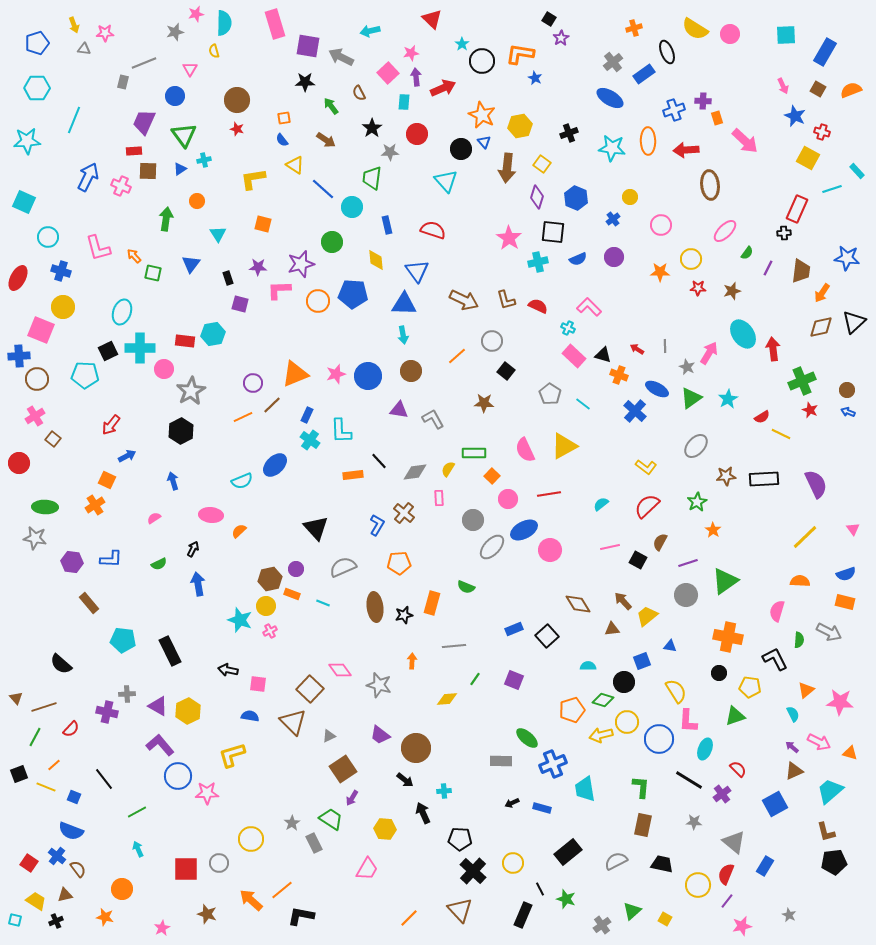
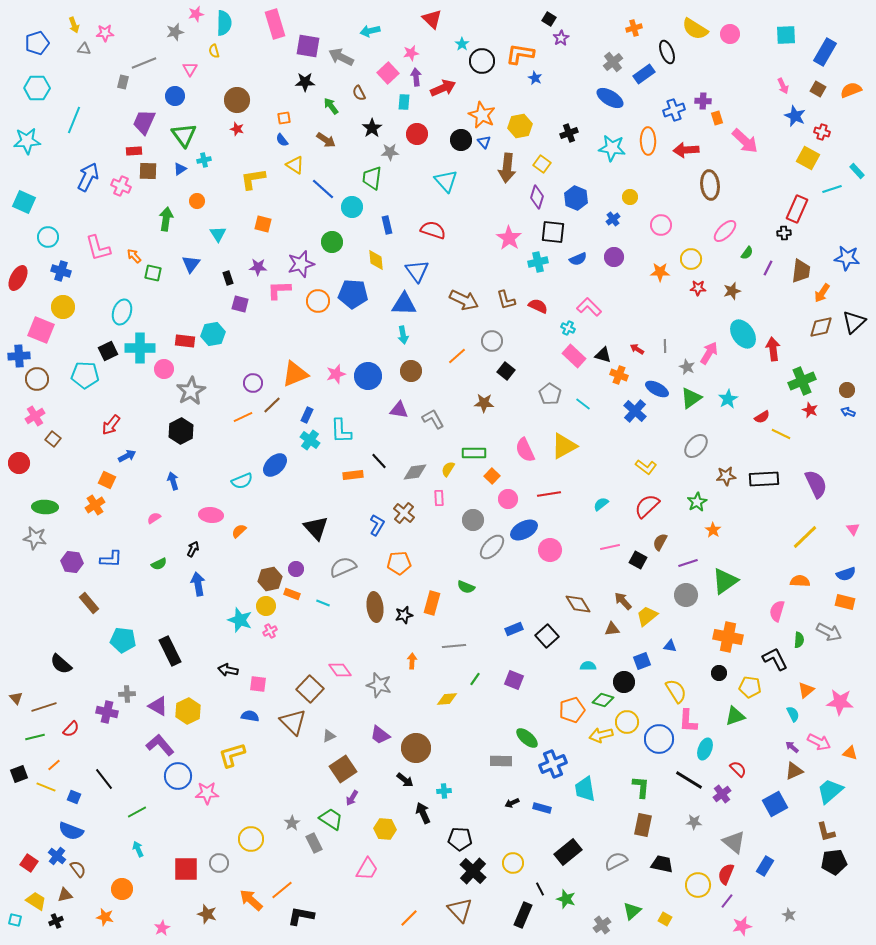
black circle at (461, 149): moved 9 px up
green line at (35, 737): rotated 48 degrees clockwise
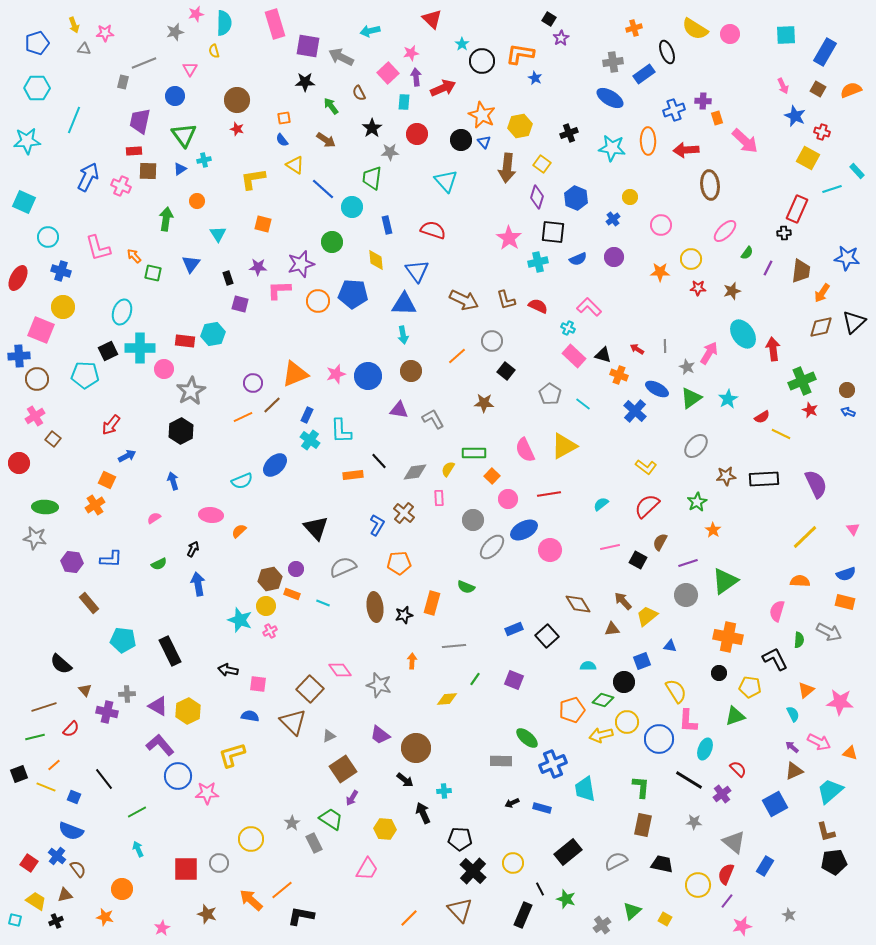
gray cross at (613, 62): rotated 30 degrees clockwise
purple trapezoid at (144, 122): moved 4 px left, 1 px up; rotated 12 degrees counterclockwise
brown triangle at (16, 698): moved 69 px right, 8 px up
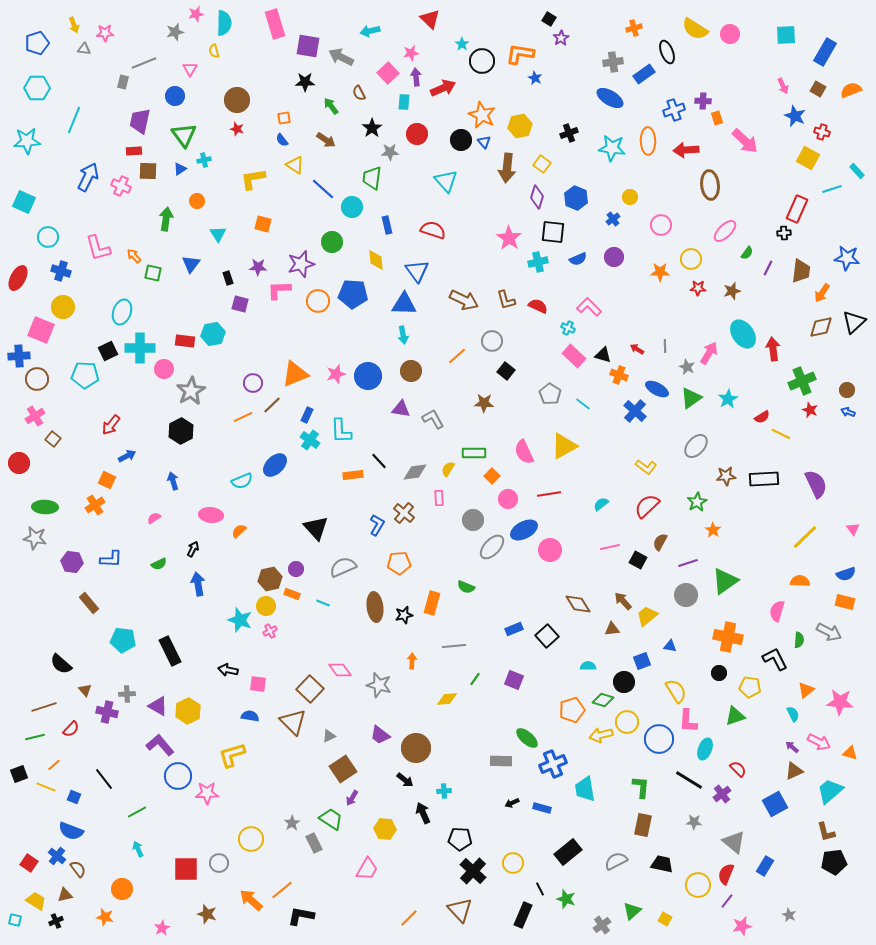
red triangle at (432, 19): moved 2 px left
purple triangle at (399, 410): moved 2 px right, 1 px up
pink semicircle at (525, 450): moved 1 px left, 2 px down
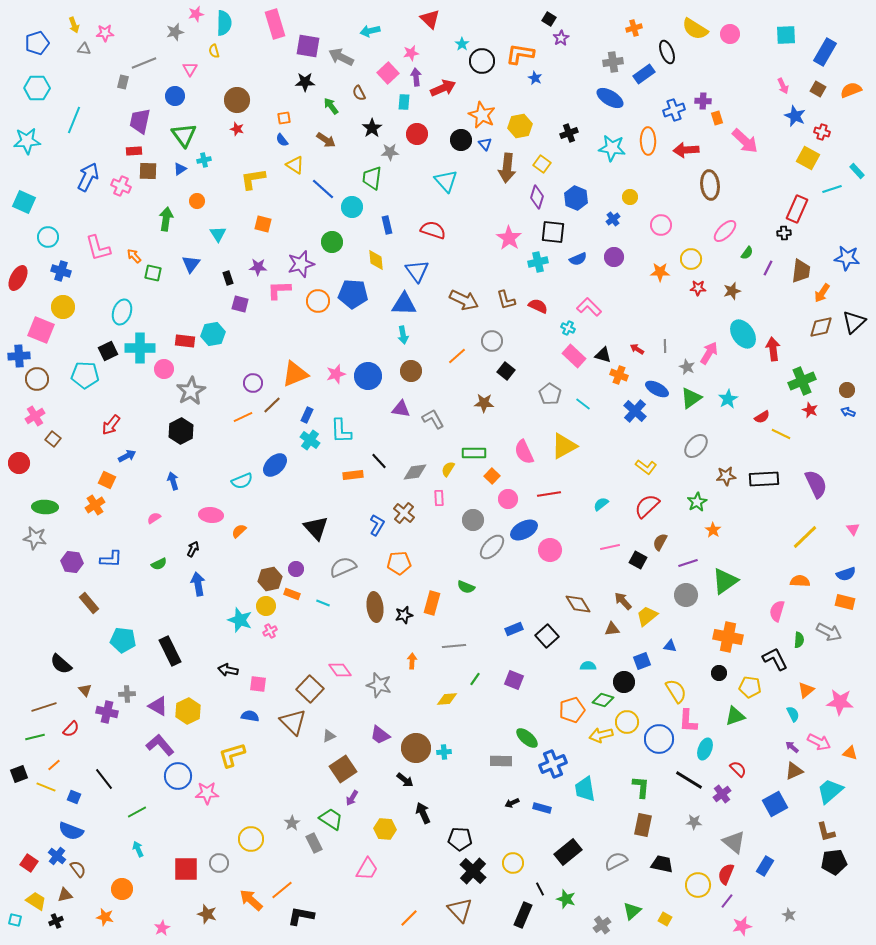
blue triangle at (484, 142): moved 1 px right, 2 px down
cyan cross at (444, 791): moved 39 px up
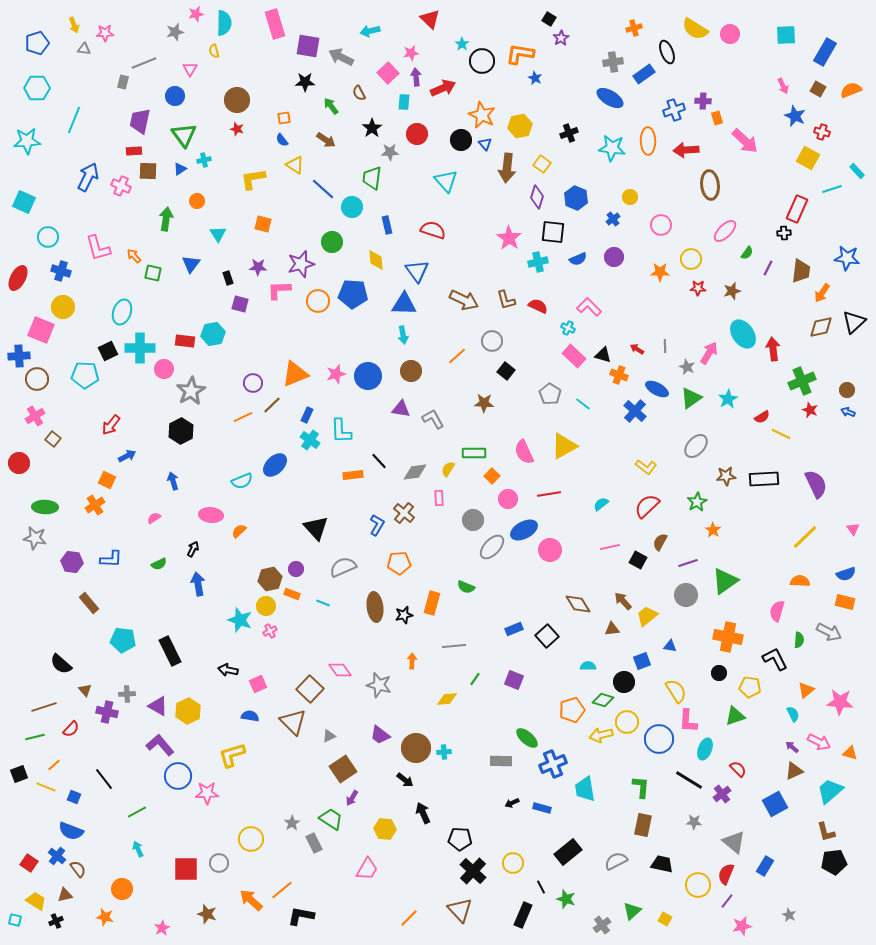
pink square at (258, 684): rotated 30 degrees counterclockwise
black line at (540, 889): moved 1 px right, 2 px up
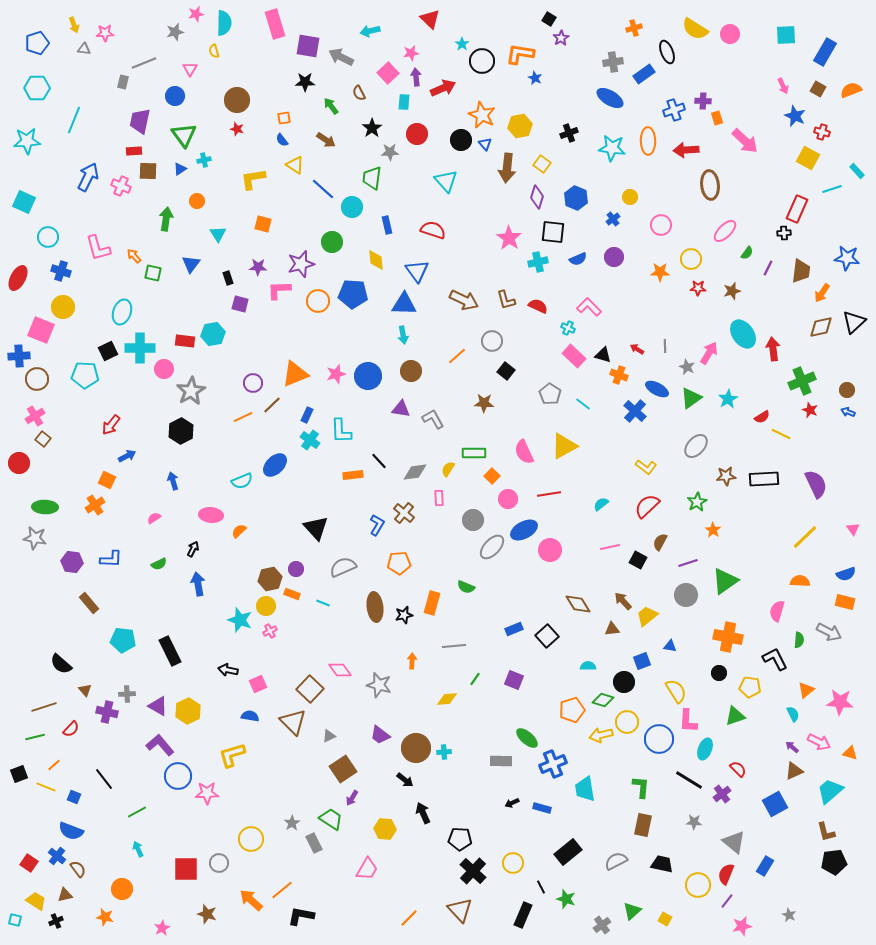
brown square at (53, 439): moved 10 px left
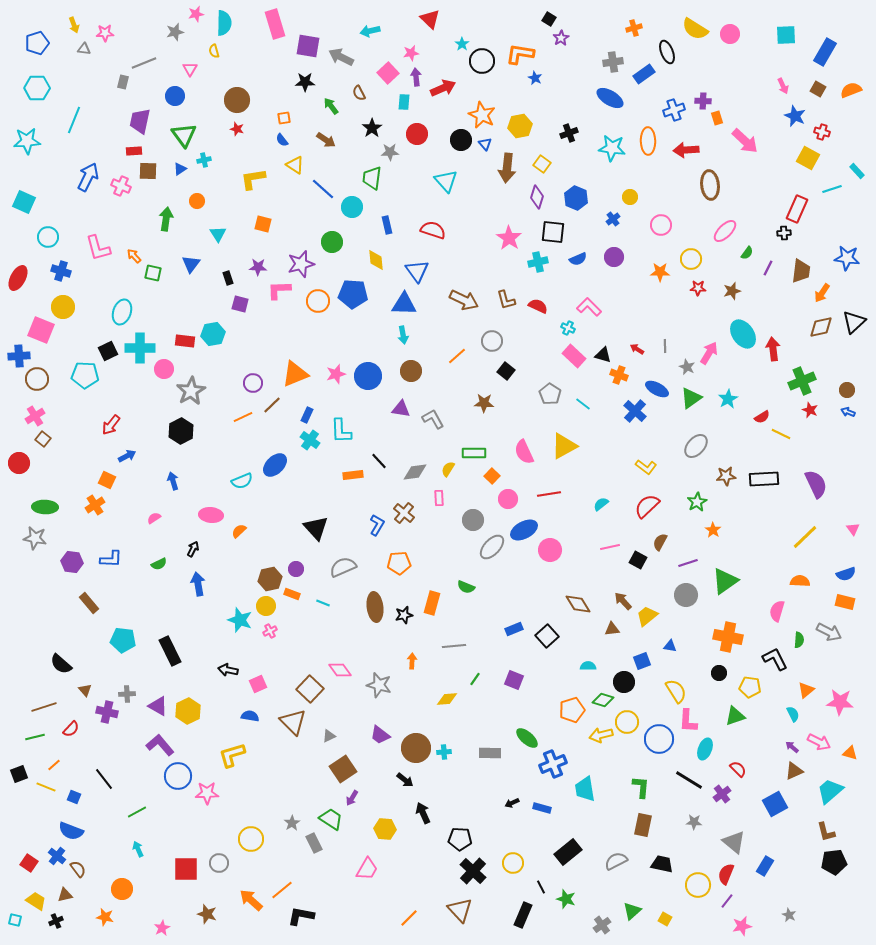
gray rectangle at (501, 761): moved 11 px left, 8 px up
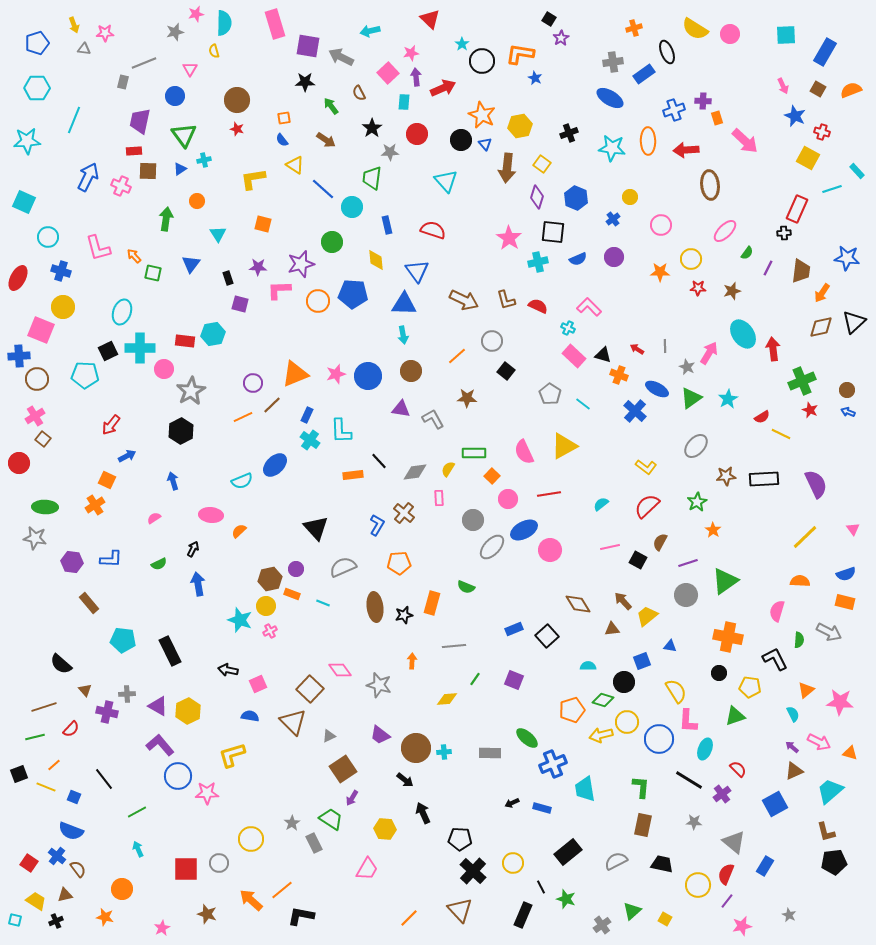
brown star at (484, 403): moved 17 px left, 5 px up
